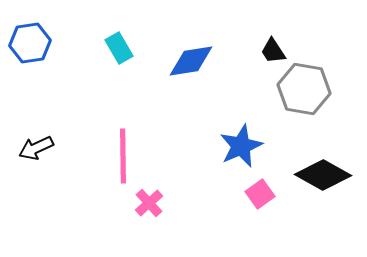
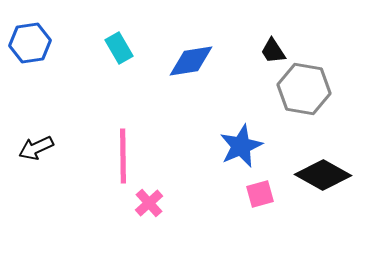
pink square: rotated 20 degrees clockwise
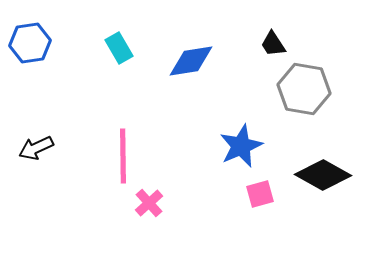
black trapezoid: moved 7 px up
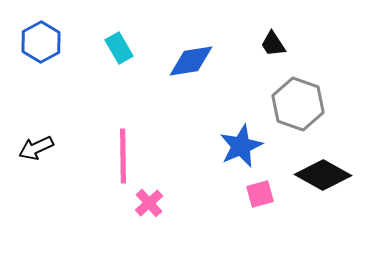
blue hexagon: moved 11 px right, 1 px up; rotated 21 degrees counterclockwise
gray hexagon: moved 6 px left, 15 px down; rotated 9 degrees clockwise
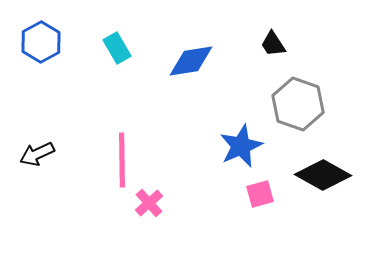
cyan rectangle: moved 2 px left
black arrow: moved 1 px right, 6 px down
pink line: moved 1 px left, 4 px down
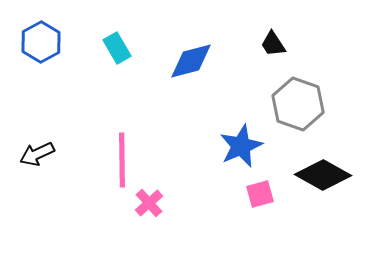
blue diamond: rotated 6 degrees counterclockwise
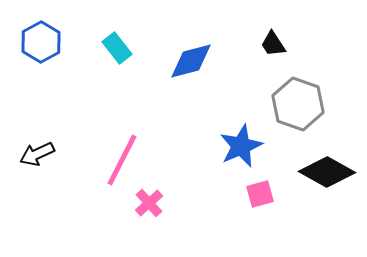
cyan rectangle: rotated 8 degrees counterclockwise
pink line: rotated 28 degrees clockwise
black diamond: moved 4 px right, 3 px up
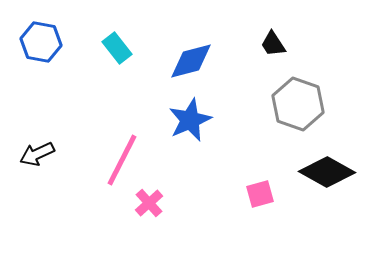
blue hexagon: rotated 21 degrees counterclockwise
blue star: moved 51 px left, 26 px up
